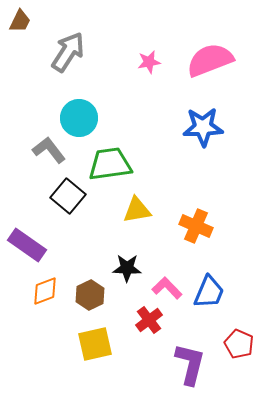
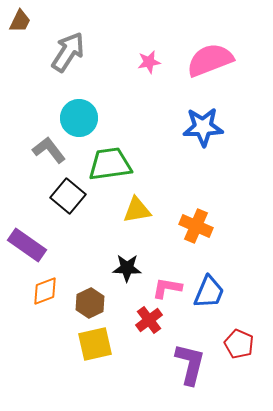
pink L-shape: rotated 36 degrees counterclockwise
brown hexagon: moved 8 px down
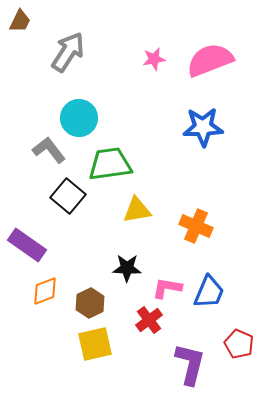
pink star: moved 5 px right, 3 px up
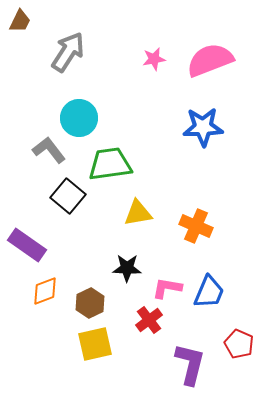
yellow triangle: moved 1 px right, 3 px down
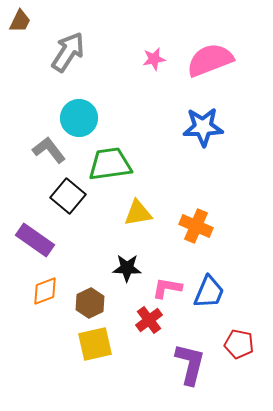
purple rectangle: moved 8 px right, 5 px up
red pentagon: rotated 12 degrees counterclockwise
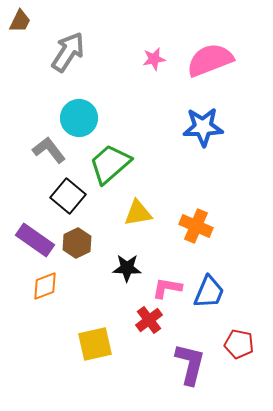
green trapezoid: rotated 33 degrees counterclockwise
orange diamond: moved 5 px up
brown hexagon: moved 13 px left, 60 px up
